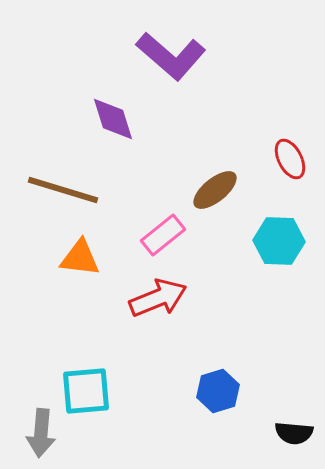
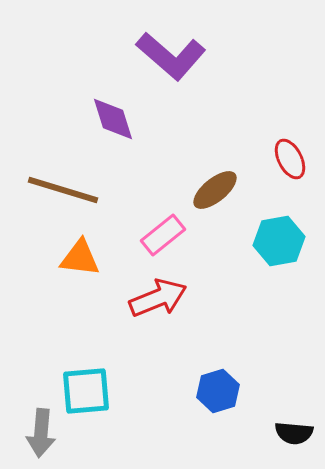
cyan hexagon: rotated 12 degrees counterclockwise
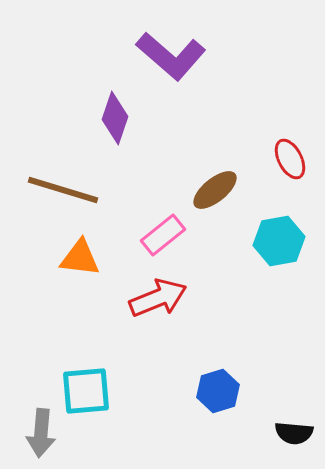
purple diamond: moved 2 px right, 1 px up; rotated 36 degrees clockwise
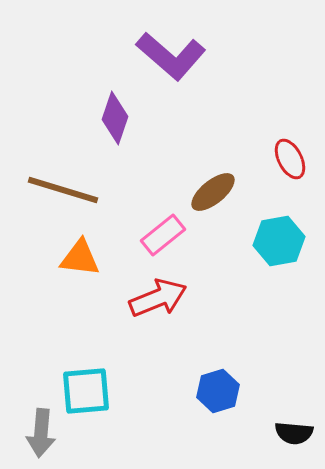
brown ellipse: moved 2 px left, 2 px down
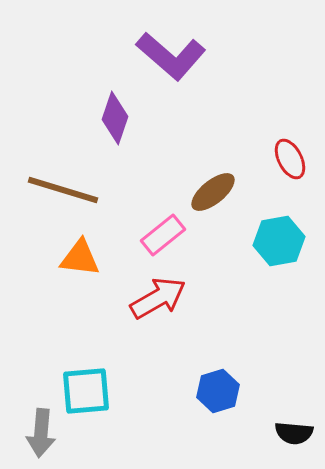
red arrow: rotated 8 degrees counterclockwise
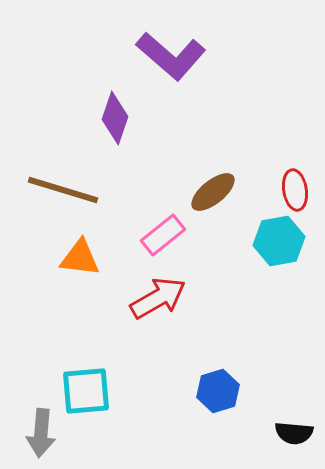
red ellipse: moved 5 px right, 31 px down; rotated 18 degrees clockwise
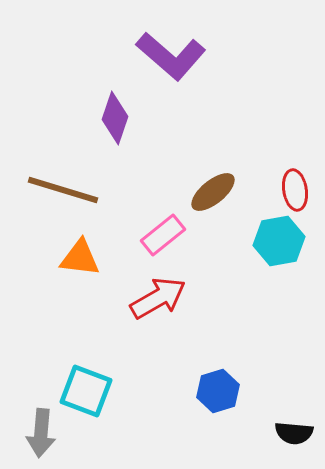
cyan square: rotated 26 degrees clockwise
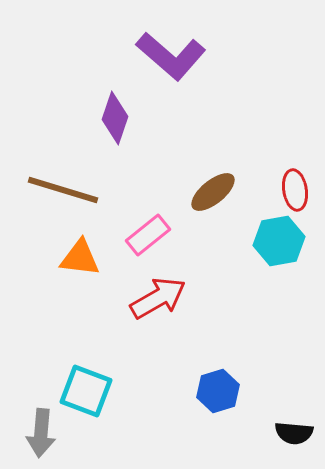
pink rectangle: moved 15 px left
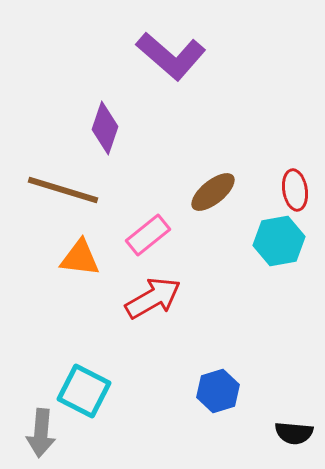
purple diamond: moved 10 px left, 10 px down
red arrow: moved 5 px left
cyan square: moved 2 px left; rotated 6 degrees clockwise
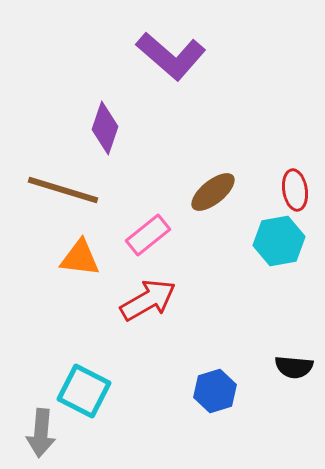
red arrow: moved 5 px left, 2 px down
blue hexagon: moved 3 px left
black semicircle: moved 66 px up
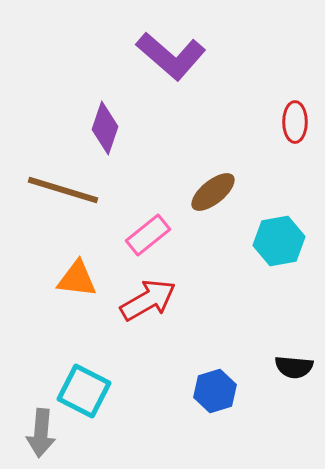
red ellipse: moved 68 px up; rotated 9 degrees clockwise
orange triangle: moved 3 px left, 21 px down
